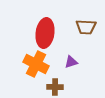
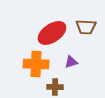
red ellipse: moved 7 px right; rotated 48 degrees clockwise
orange cross: rotated 25 degrees counterclockwise
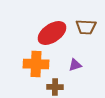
purple triangle: moved 4 px right, 3 px down
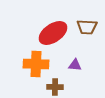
brown trapezoid: moved 1 px right
red ellipse: moved 1 px right
purple triangle: rotated 24 degrees clockwise
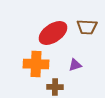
purple triangle: rotated 24 degrees counterclockwise
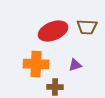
red ellipse: moved 2 px up; rotated 12 degrees clockwise
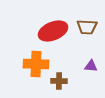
purple triangle: moved 16 px right, 1 px down; rotated 24 degrees clockwise
brown cross: moved 4 px right, 6 px up
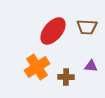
red ellipse: rotated 28 degrees counterclockwise
orange cross: moved 1 px right, 3 px down; rotated 35 degrees counterclockwise
brown cross: moved 7 px right, 4 px up
